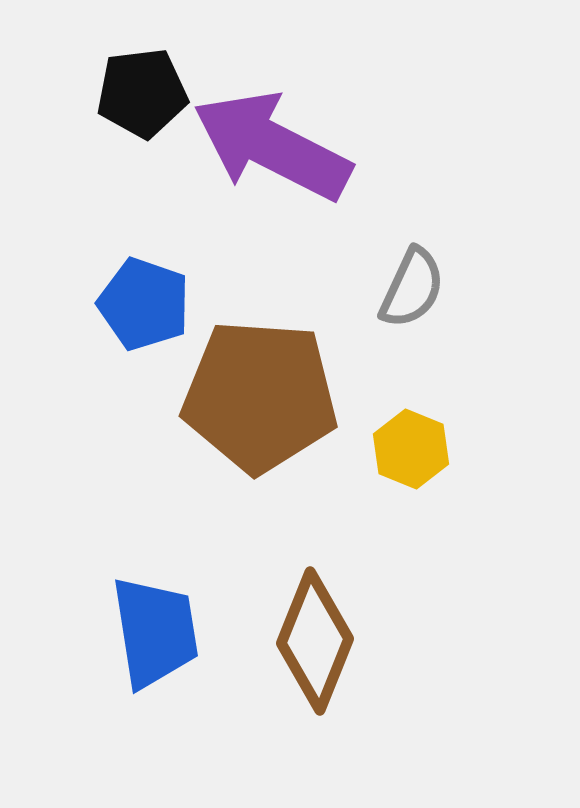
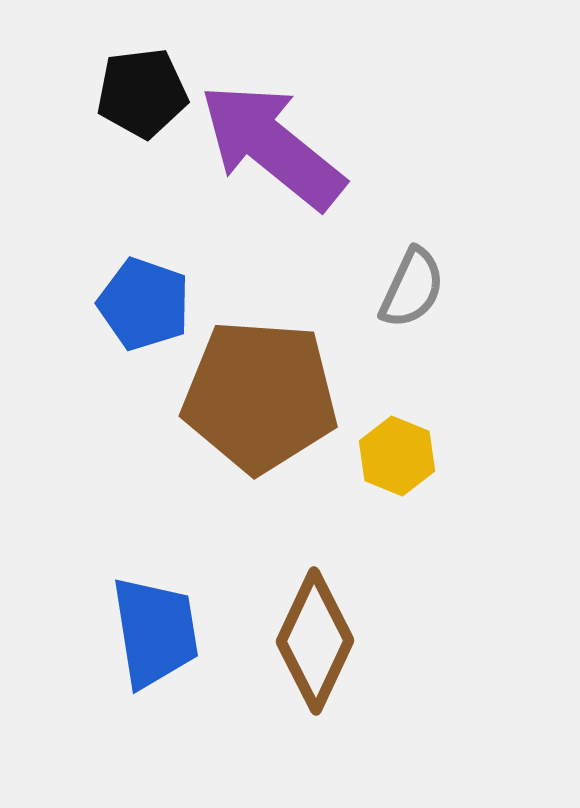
purple arrow: rotated 12 degrees clockwise
yellow hexagon: moved 14 px left, 7 px down
brown diamond: rotated 3 degrees clockwise
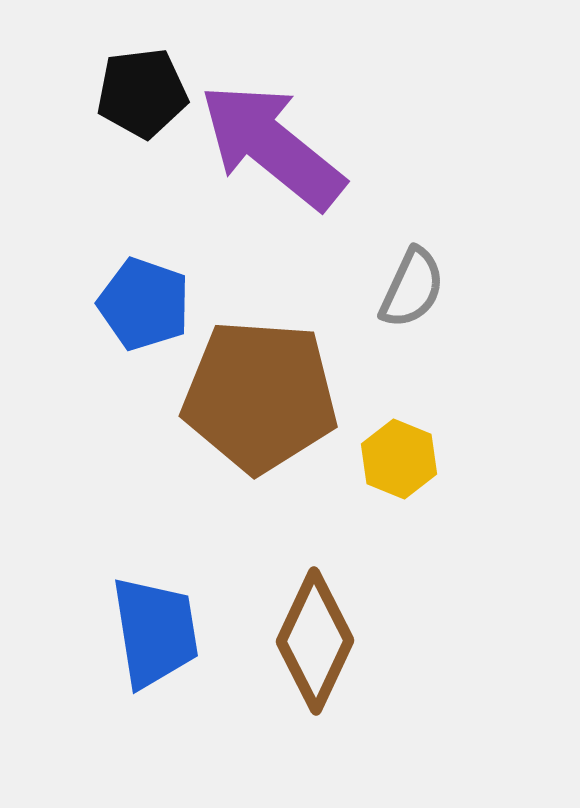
yellow hexagon: moved 2 px right, 3 px down
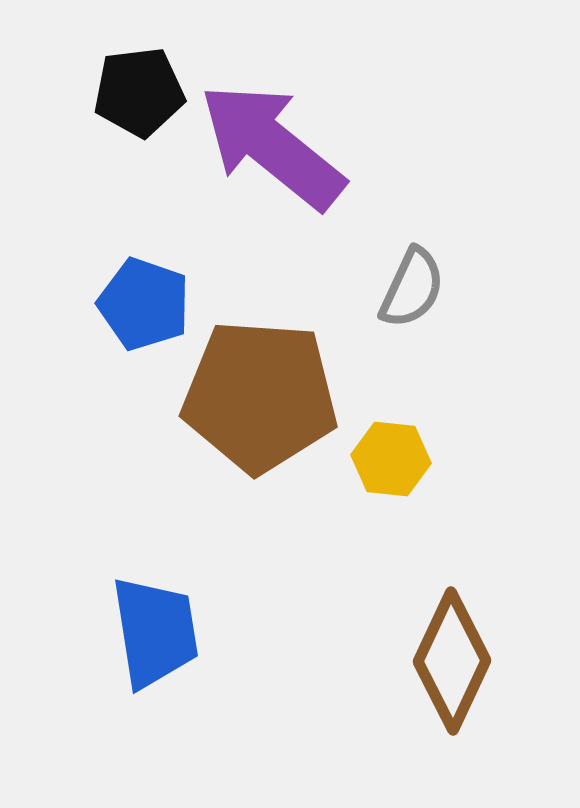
black pentagon: moved 3 px left, 1 px up
yellow hexagon: moved 8 px left; rotated 16 degrees counterclockwise
brown diamond: moved 137 px right, 20 px down
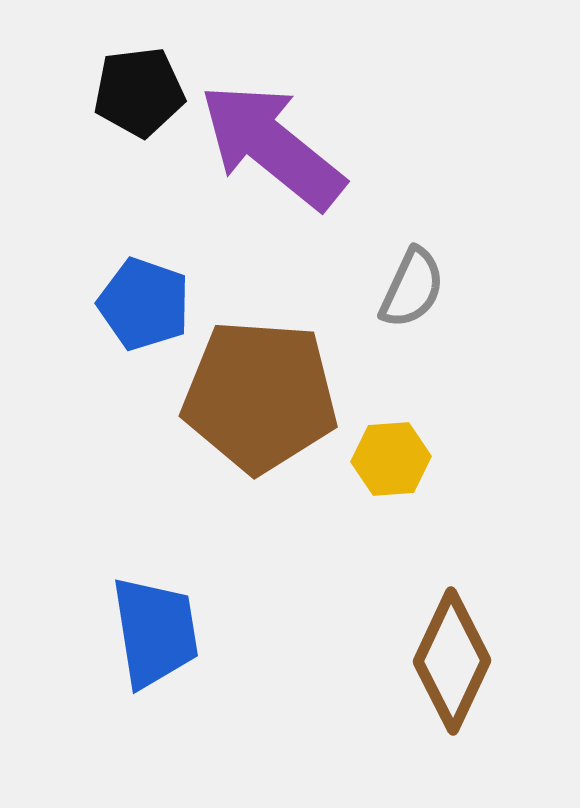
yellow hexagon: rotated 10 degrees counterclockwise
